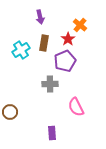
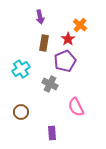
cyan cross: moved 19 px down
gray cross: rotated 28 degrees clockwise
brown circle: moved 11 px right
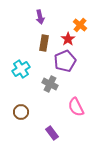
purple rectangle: rotated 32 degrees counterclockwise
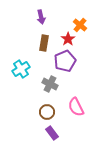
purple arrow: moved 1 px right
brown circle: moved 26 px right
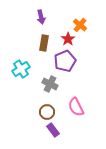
purple rectangle: moved 1 px right, 3 px up
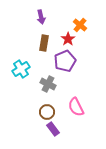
gray cross: moved 2 px left
purple rectangle: moved 1 px up
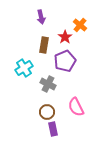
red star: moved 3 px left, 2 px up
brown rectangle: moved 2 px down
cyan cross: moved 3 px right, 1 px up
purple rectangle: rotated 24 degrees clockwise
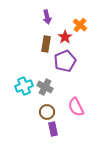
purple arrow: moved 6 px right
brown rectangle: moved 2 px right, 1 px up
cyan cross: moved 18 px down; rotated 12 degrees clockwise
gray cross: moved 3 px left, 3 px down
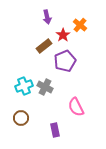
red star: moved 2 px left, 2 px up
brown rectangle: moved 2 px left, 2 px down; rotated 42 degrees clockwise
brown circle: moved 26 px left, 6 px down
purple rectangle: moved 2 px right, 1 px down
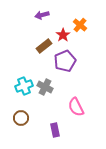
purple arrow: moved 5 px left, 2 px up; rotated 88 degrees clockwise
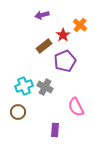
brown circle: moved 3 px left, 6 px up
purple rectangle: rotated 16 degrees clockwise
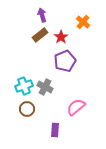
purple arrow: rotated 88 degrees clockwise
orange cross: moved 3 px right, 3 px up
red star: moved 2 px left, 2 px down
brown rectangle: moved 4 px left, 11 px up
pink semicircle: rotated 78 degrees clockwise
brown circle: moved 9 px right, 3 px up
